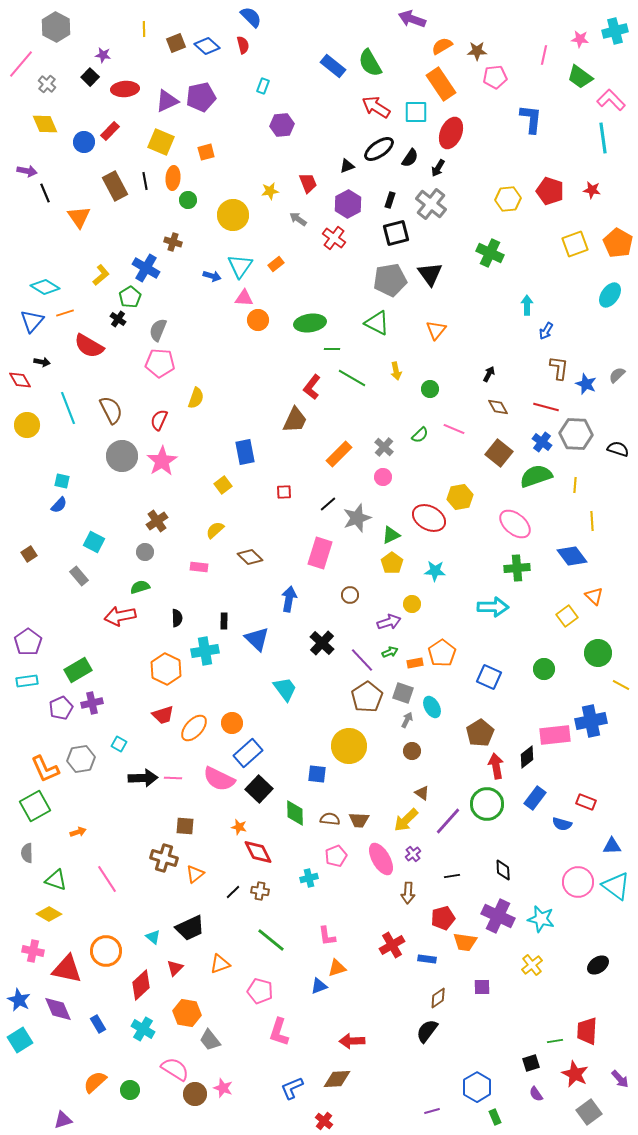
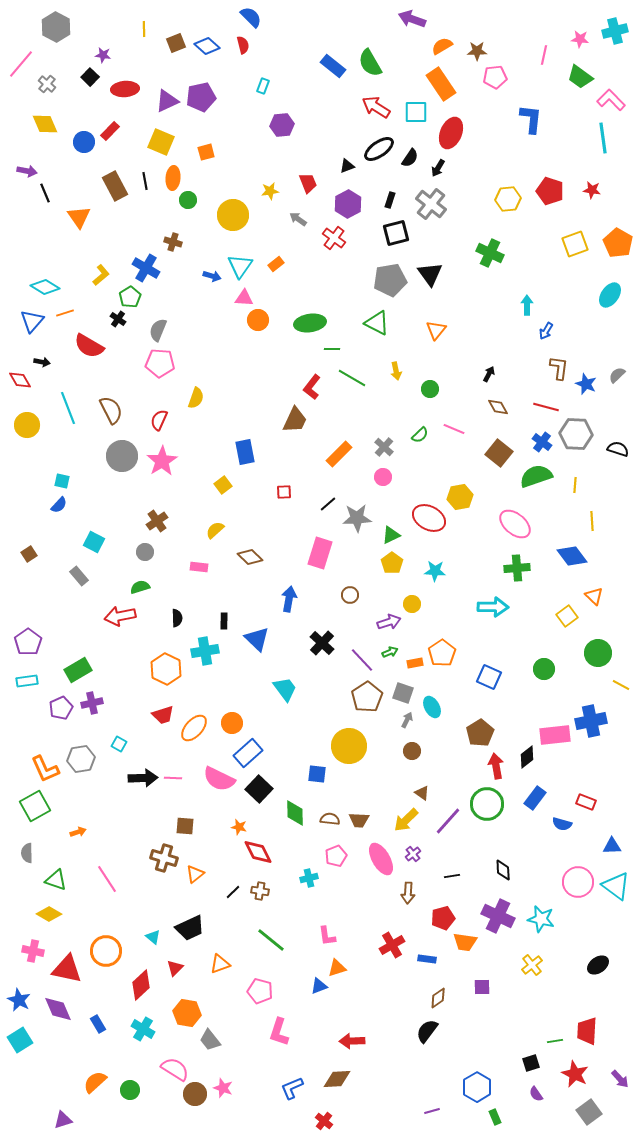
gray star at (357, 518): rotated 16 degrees clockwise
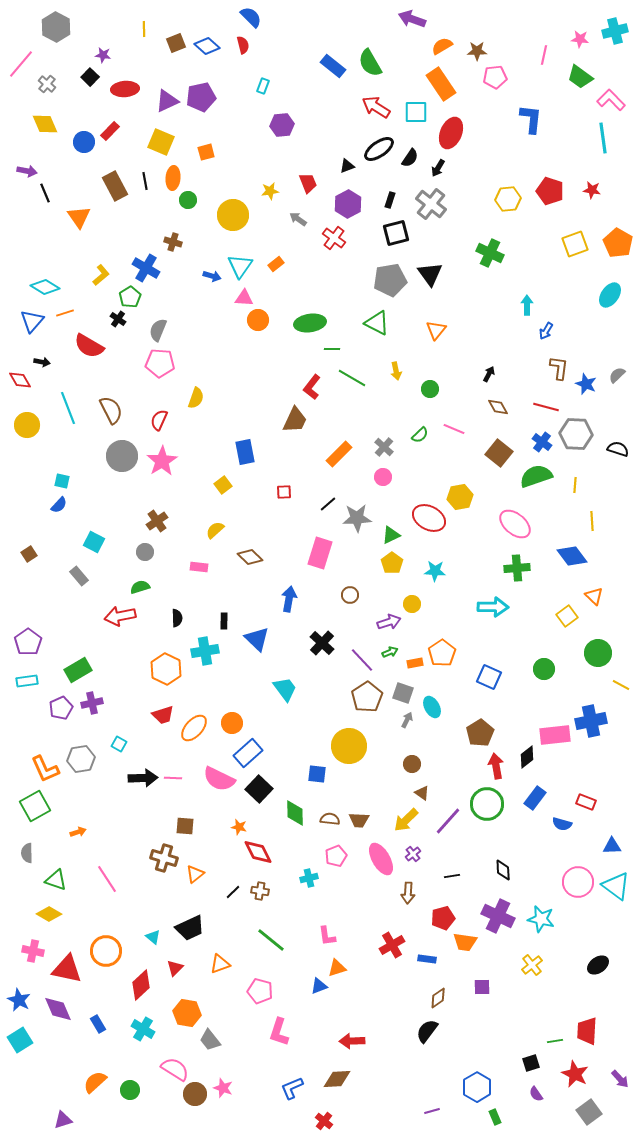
brown circle at (412, 751): moved 13 px down
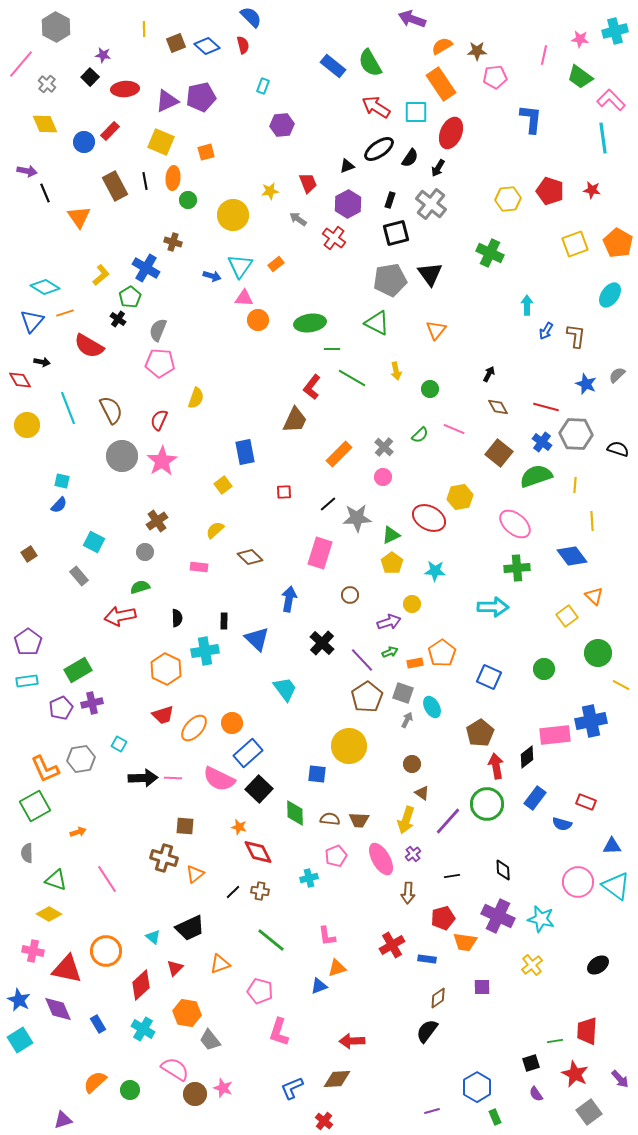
brown L-shape at (559, 368): moved 17 px right, 32 px up
yellow arrow at (406, 820): rotated 28 degrees counterclockwise
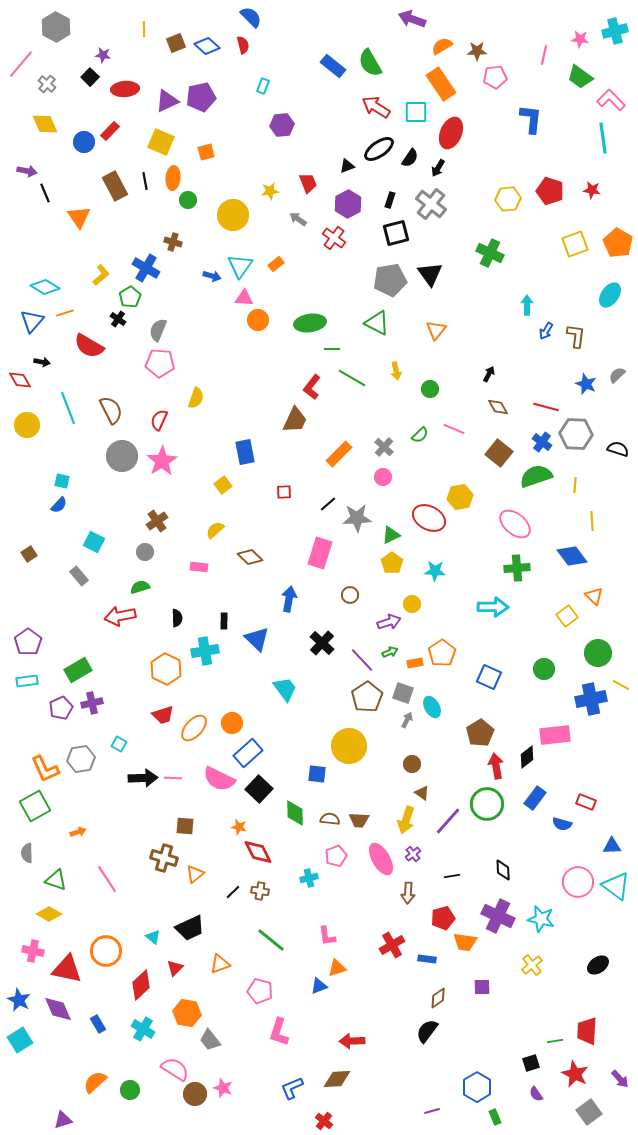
blue cross at (591, 721): moved 22 px up
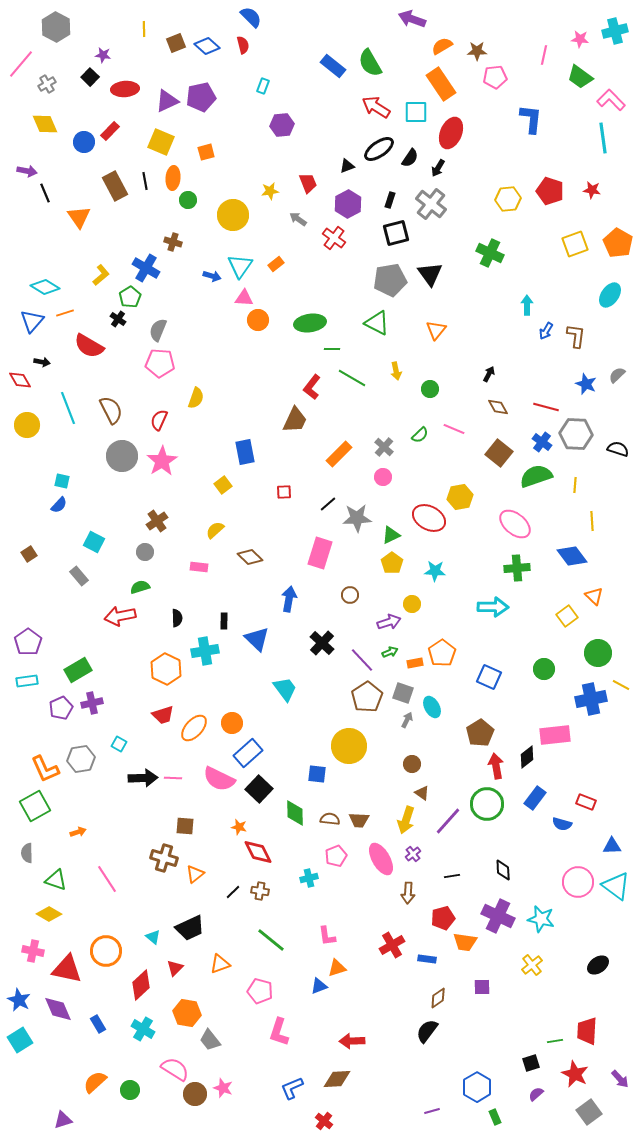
gray cross at (47, 84): rotated 18 degrees clockwise
purple semicircle at (536, 1094): rotated 84 degrees clockwise
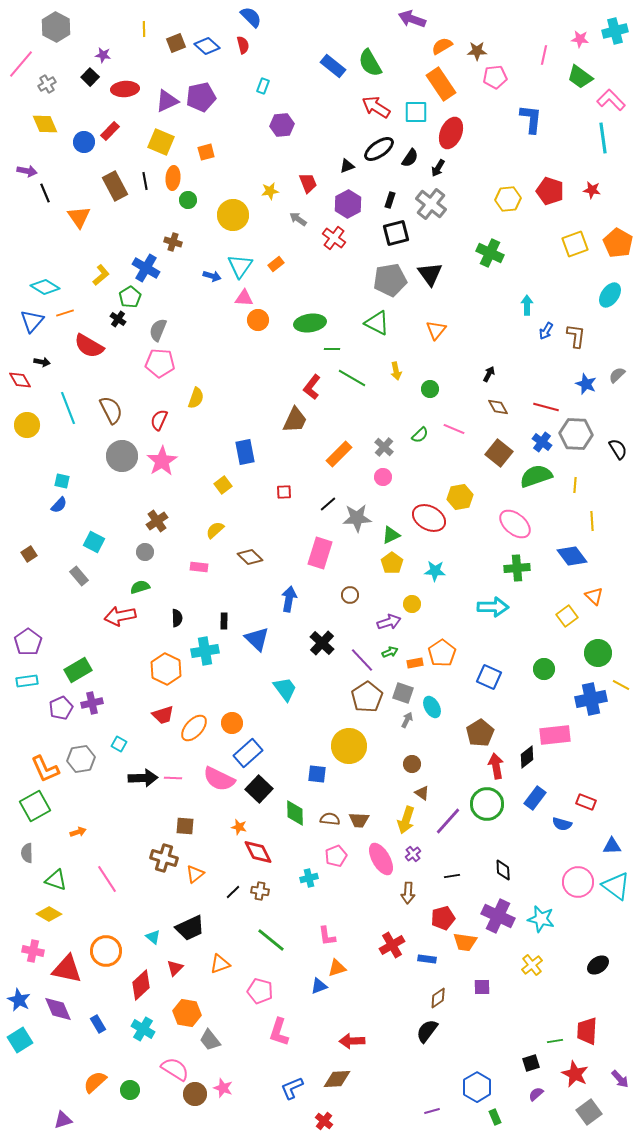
black semicircle at (618, 449): rotated 40 degrees clockwise
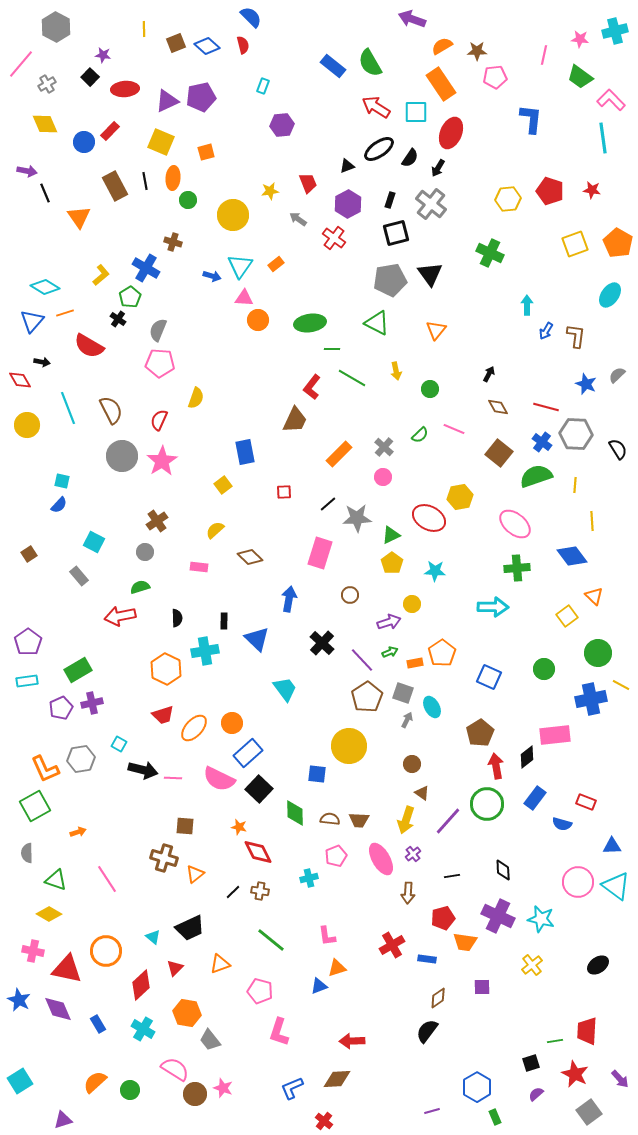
black arrow at (143, 778): moved 8 px up; rotated 16 degrees clockwise
cyan square at (20, 1040): moved 41 px down
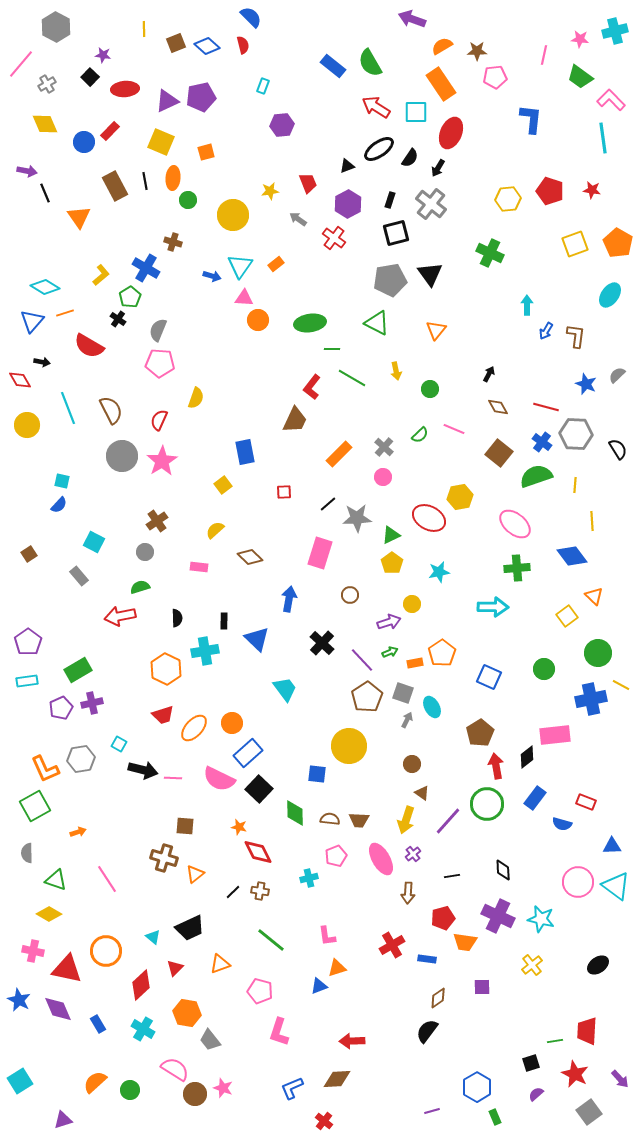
cyan star at (435, 571): moved 4 px right, 1 px down; rotated 15 degrees counterclockwise
